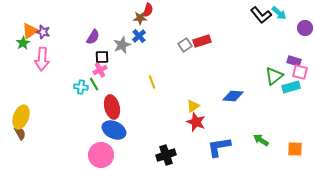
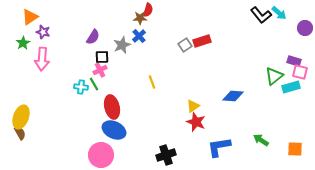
orange triangle: moved 14 px up
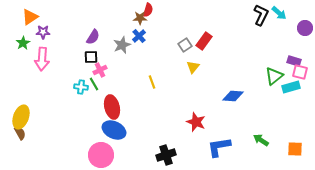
black L-shape: rotated 115 degrees counterclockwise
purple star: rotated 16 degrees counterclockwise
red rectangle: moved 2 px right; rotated 36 degrees counterclockwise
black square: moved 11 px left
yellow triangle: moved 39 px up; rotated 16 degrees counterclockwise
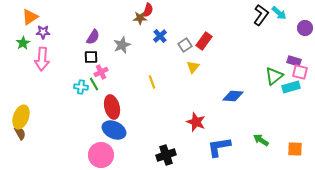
black L-shape: rotated 10 degrees clockwise
blue cross: moved 21 px right
pink cross: moved 1 px right, 2 px down
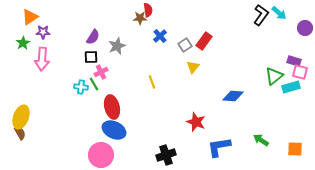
red semicircle: rotated 24 degrees counterclockwise
gray star: moved 5 px left, 1 px down
